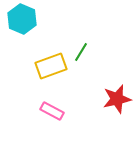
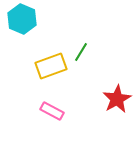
red star: rotated 16 degrees counterclockwise
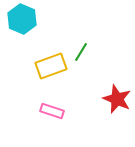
red star: rotated 20 degrees counterclockwise
pink rectangle: rotated 10 degrees counterclockwise
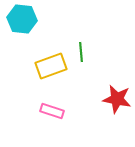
cyan hexagon: rotated 16 degrees counterclockwise
green line: rotated 36 degrees counterclockwise
red star: rotated 12 degrees counterclockwise
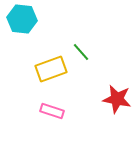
green line: rotated 36 degrees counterclockwise
yellow rectangle: moved 3 px down
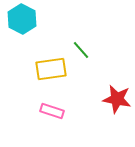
cyan hexagon: rotated 20 degrees clockwise
green line: moved 2 px up
yellow rectangle: rotated 12 degrees clockwise
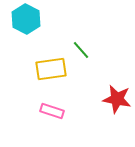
cyan hexagon: moved 4 px right
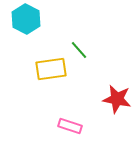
green line: moved 2 px left
pink rectangle: moved 18 px right, 15 px down
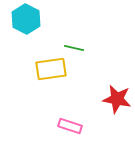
green line: moved 5 px left, 2 px up; rotated 36 degrees counterclockwise
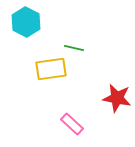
cyan hexagon: moved 3 px down
red star: moved 1 px up
pink rectangle: moved 2 px right, 2 px up; rotated 25 degrees clockwise
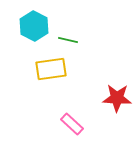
cyan hexagon: moved 8 px right, 4 px down
green line: moved 6 px left, 8 px up
red star: rotated 8 degrees counterclockwise
